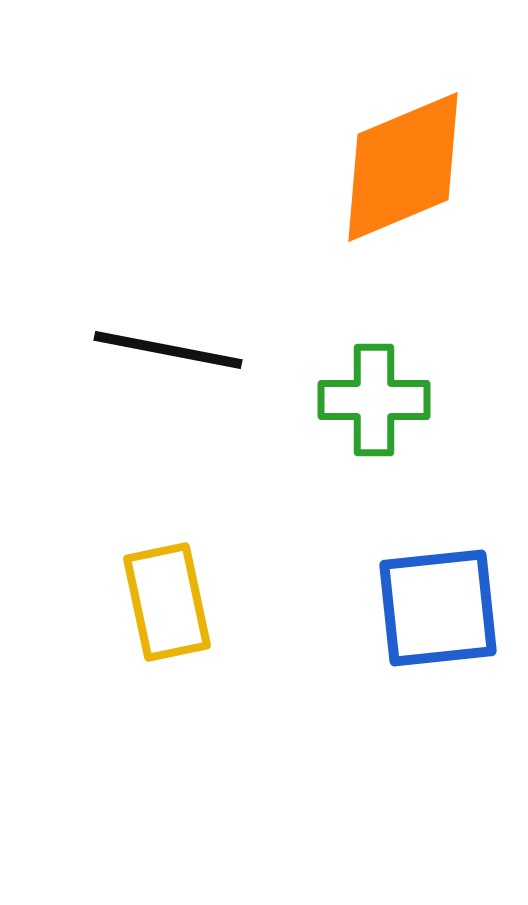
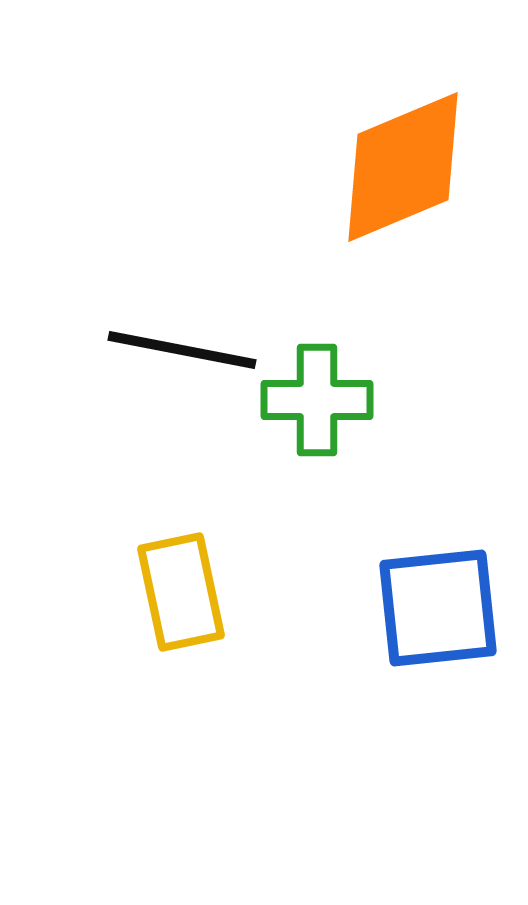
black line: moved 14 px right
green cross: moved 57 px left
yellow rectangle: moved 14 px right, 10 px up
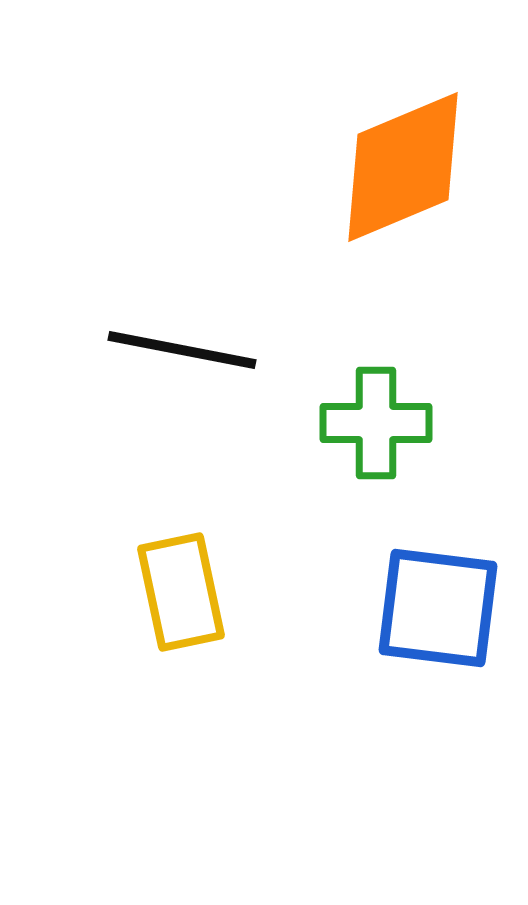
green cross: moved 59 px right, 23 px down
blue square: rotated 13 degrees clockwise
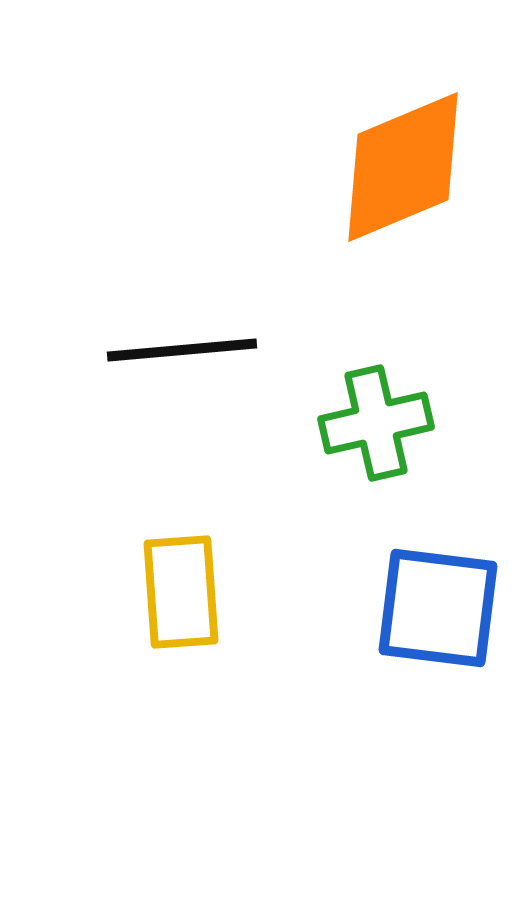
black line: rotated 16 degrees counterclockwise
green cross: rotated 13 degrees counterclockwise
yellow rectangle: rotated 8 degrees clockwise
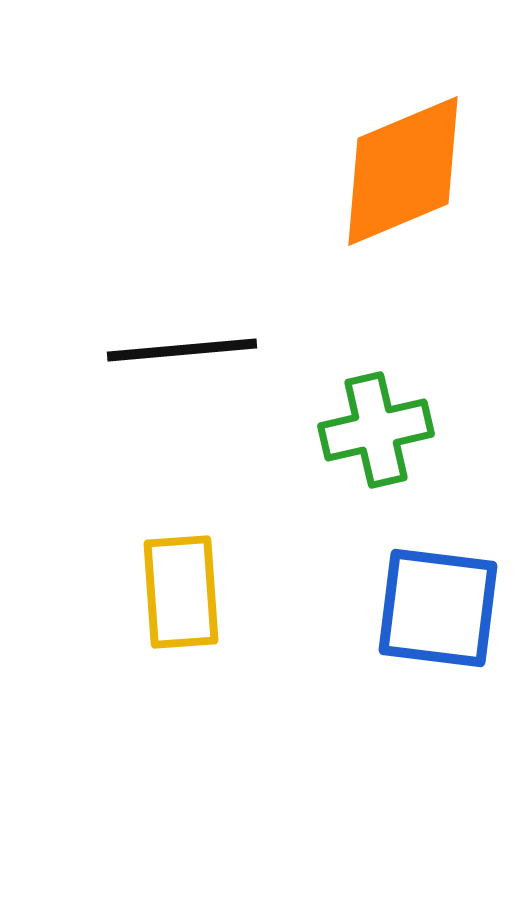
orange diamond: moved 4 px down
green cross: moved 7 px down
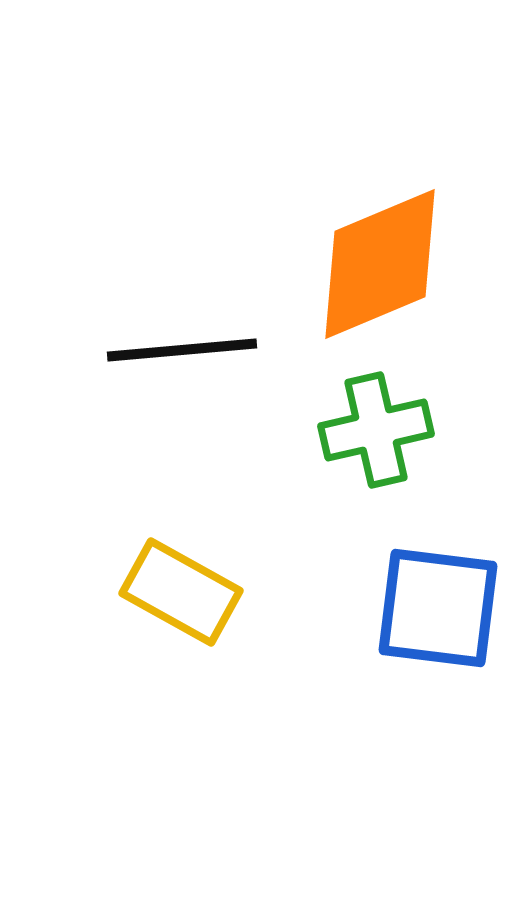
orange diamond: moved 23 px left, 93 px down
yellow rectangle: rotated 57 degrees counterclockwise
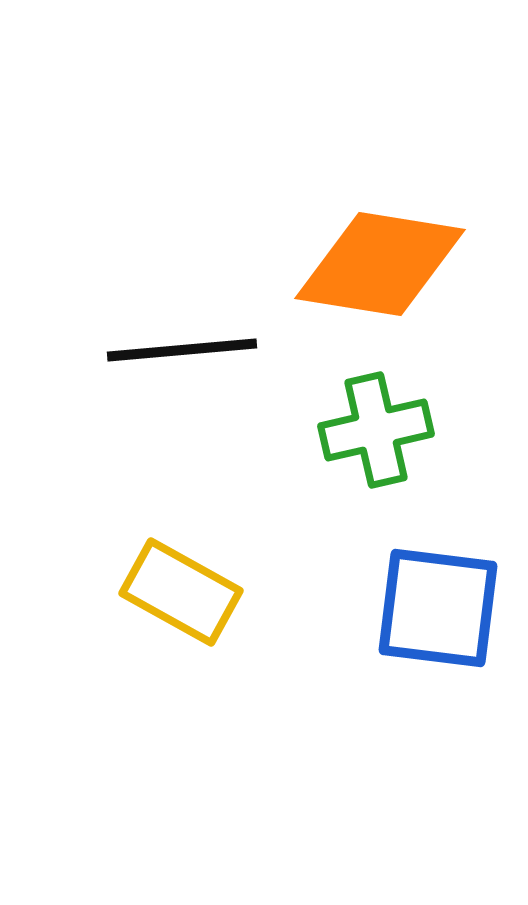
orange diamond: rotated 32 degrees clockwise
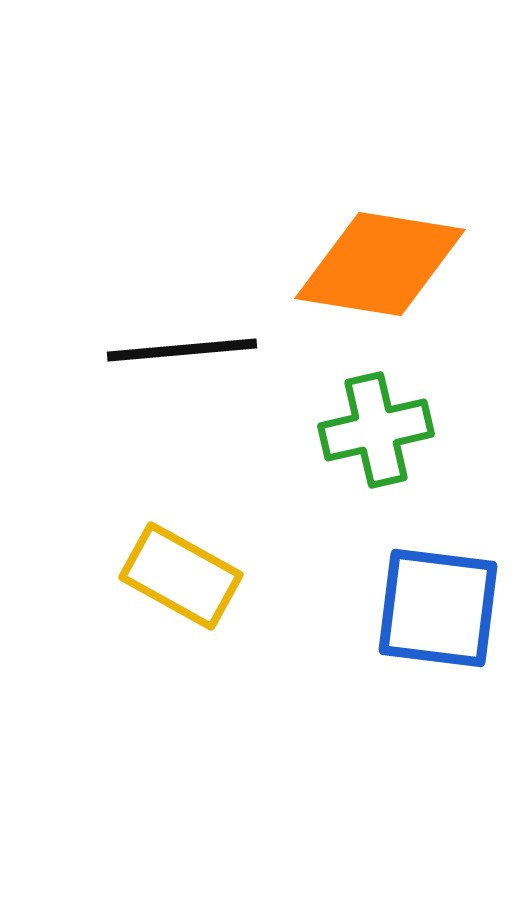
yellow rectangle: moved 16 px up
